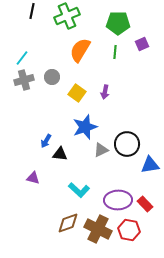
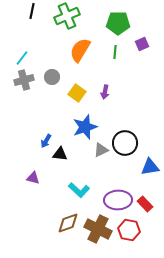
black circle: moved 2 px left, 1 px up
blue triangle: moved 2 px down
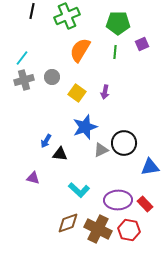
black circle: moved 1 px left
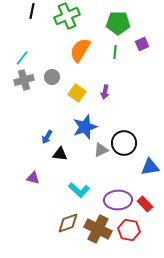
blue arrow: moved 1 px right, 4 px up
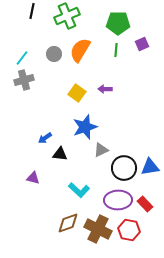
green line: moved 1 px right, 2 px up
gray circle: moved 2 px right, 23 px up
purple arrow: moved 3 px up; rotated 80 degrees clockwise
blue arrow: moved 2 px left, 1 px down; rotated 24 degrees clockwise
black circle: moved 25 px down
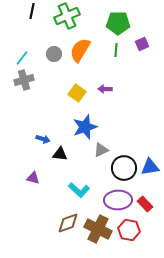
blue arrow: moved 2 px left, 1 px down; rotated 128 degrees counterclockwise
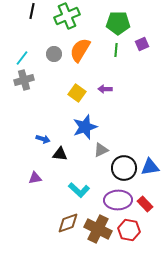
purple triangle: moved 2 px right; rotated 24 degrees counterclockwise
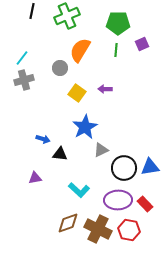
gray circle: moved 6 px right, 14 px down
blue star: rotated 10 degrees counterclockwise
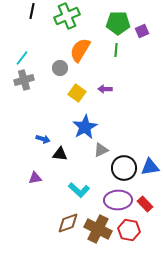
purple square: moved 13 px up
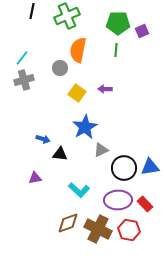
orange semicircle: moved 2 px left; rotated 20 degrees counterclockwise
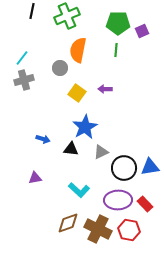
gray triangle: moved 2 px down
black triangle: moved 11 px right, 5 px up
